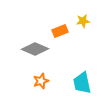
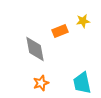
gray diamond: rotated 56 degrees clockwise
orange star: moved 2 px down
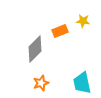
yellow star: rotated 16 degrees clockwise
gray diamond: rotated 56 degrees clockwise
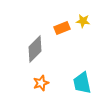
orange rectangle: moved 2 px right, 3 px up
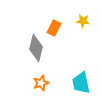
orange rectangle: moved 8 px left; rotated 42 degrees counterclockwise
gray diamond: moved 1 px right, 1 px up; rotated 32 degrees counterclockwise
cyan trapezoid: moved 1 px left
